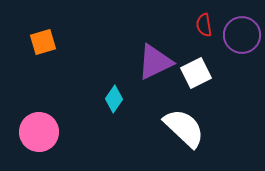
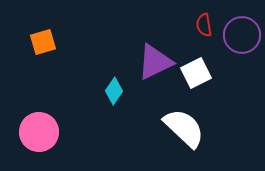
cyan diamond: moved 8 px up
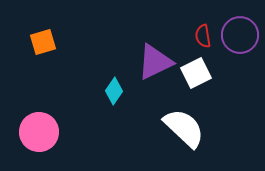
red semicircle: moved 1 px left, 11 px down
purple circle: moved 2 px left
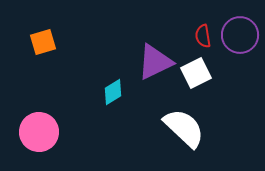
cyan diamond: moved 1 px left, 1 px down; rotated 24 degrees clockwise
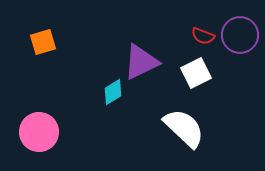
red semicircle: rotated 60 degrees counterclockwise
purple triangle: moved 14 px left
